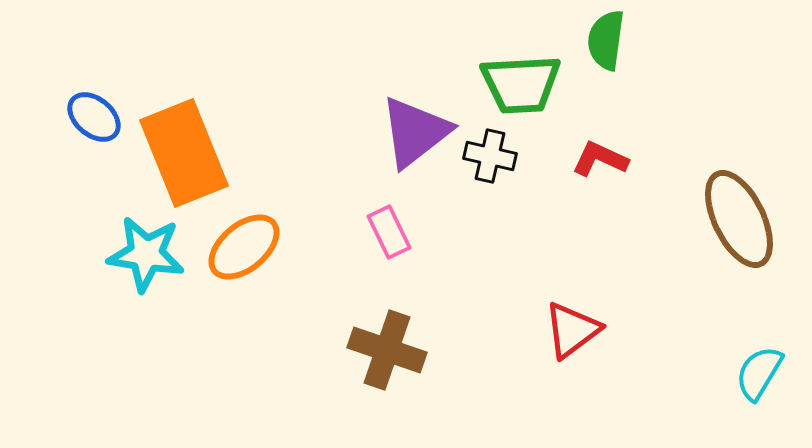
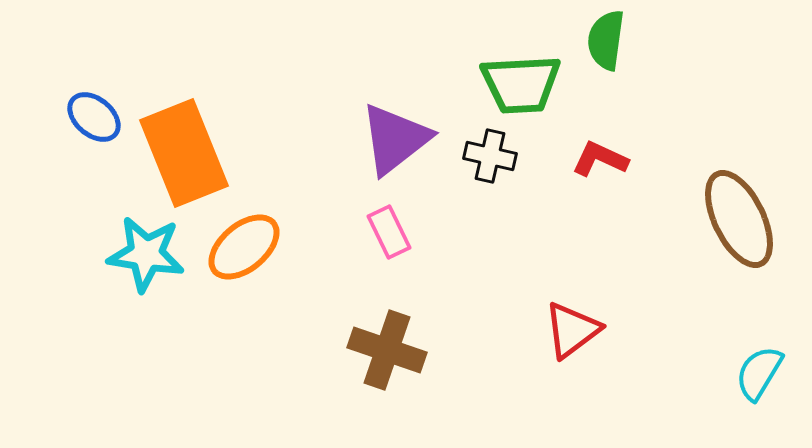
purple triangle: moved 20 px left, 7 px down
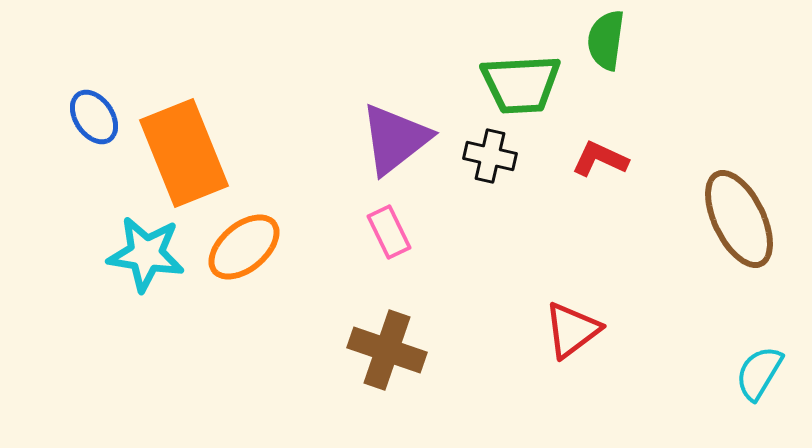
blue ellipse: rotated 16 degrees clockwise
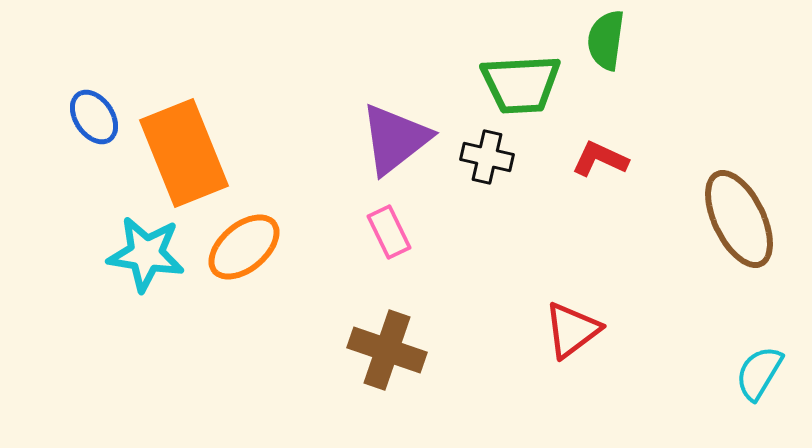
black cross: moved 3 px left, 1 px down
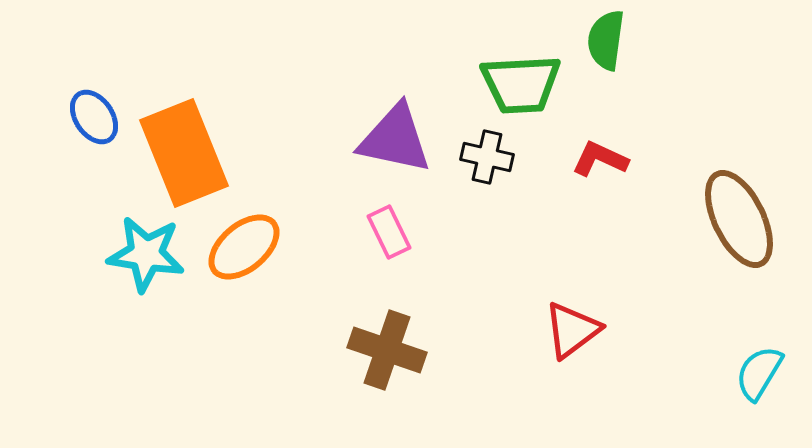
purple triangle: rotated 50 degrees clockwise
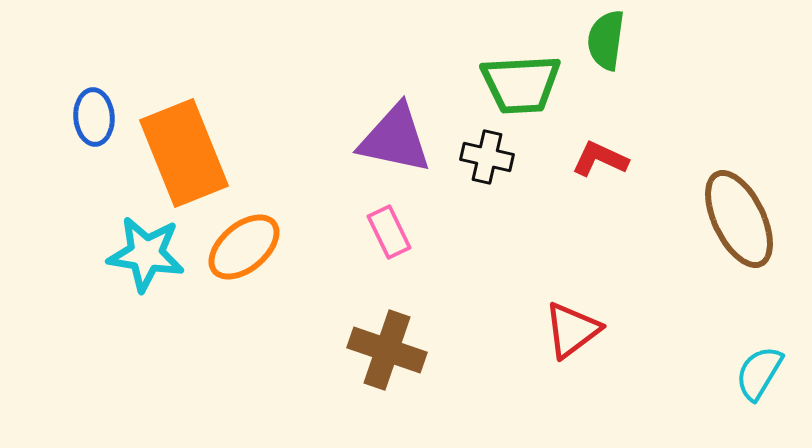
blue ellipse: rotated 30 degrees clockwise
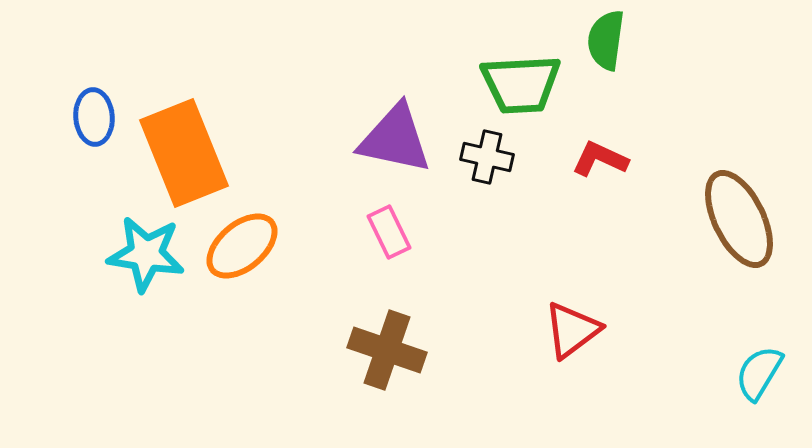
orange ellipse: moved 2 px left, 1 px up
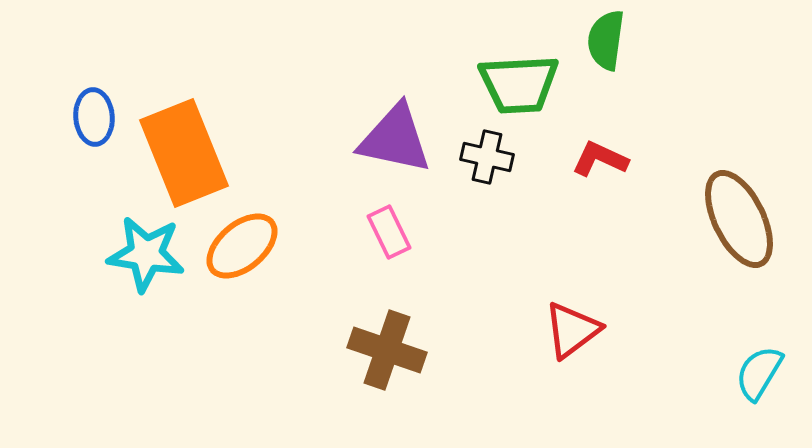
green trapezoid: moved 2 px left
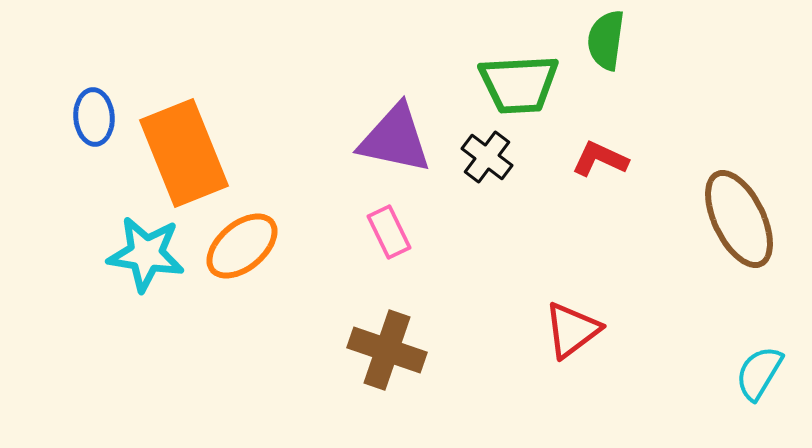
black cross: rotated 24 degrees clockwise
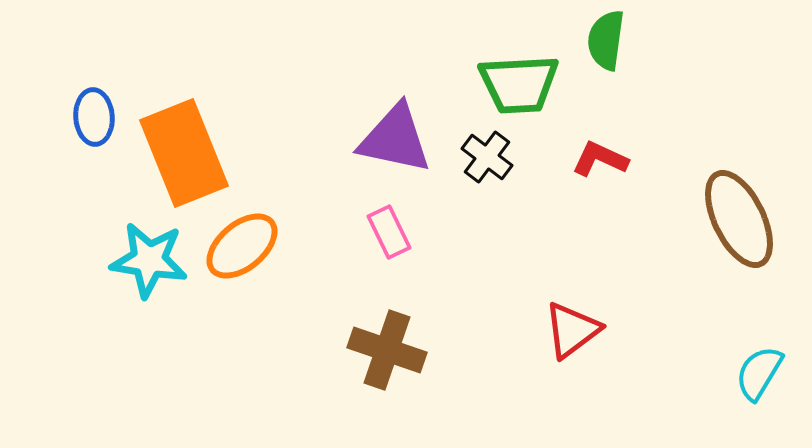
cyan star: moved 3 px right, 6 px down
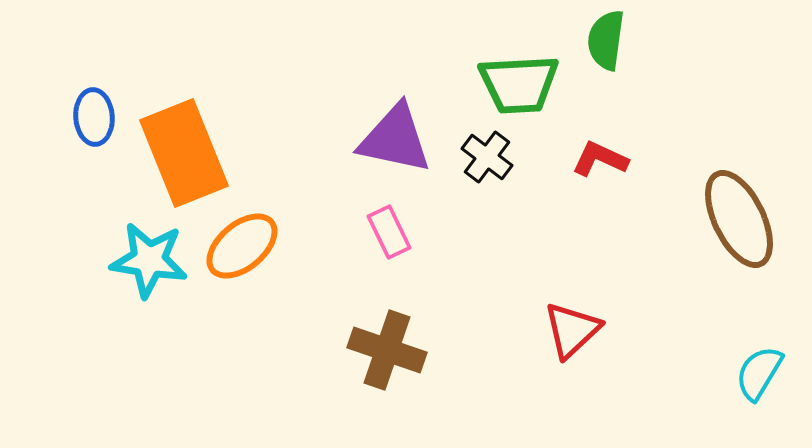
red triangle: rotated 6 degrees counterclockwise
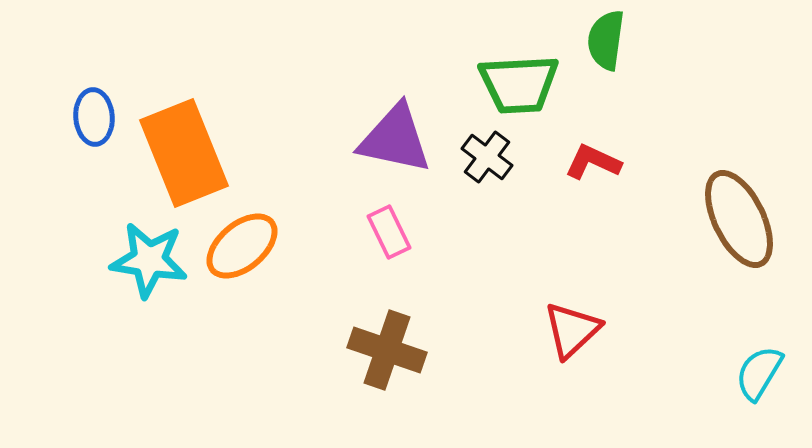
red L-shape: moved 7 px left, 3 px down
